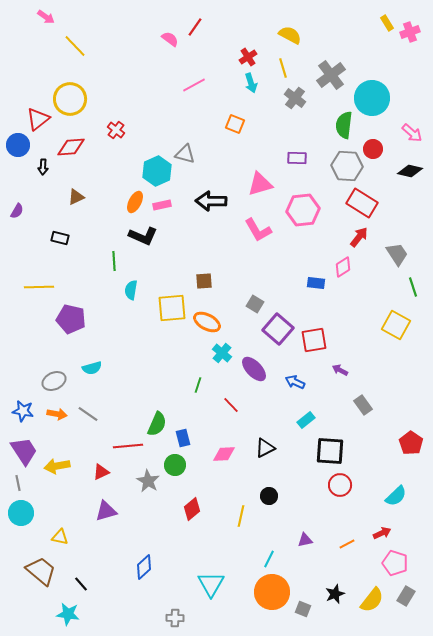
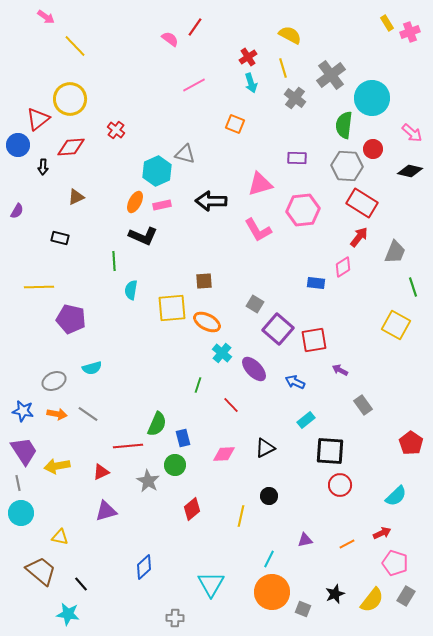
gray trapezoid at (397, 254): moved 2 px left, 2 px up; rotated 55 degrees clockwise
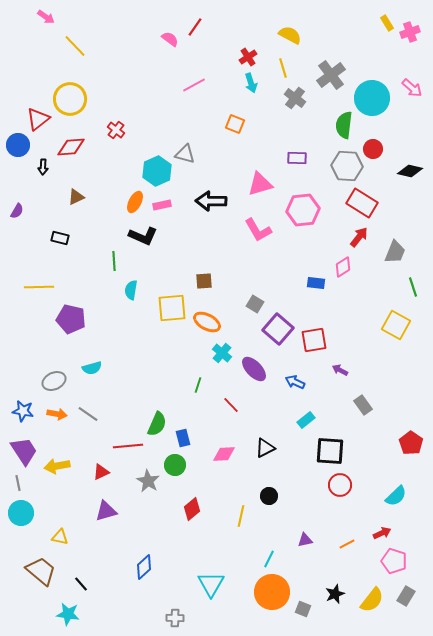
pink arrow at (412, 133): moved 45 px up
pink pentagon at (395, 563): moved 1 px left, 2 px up
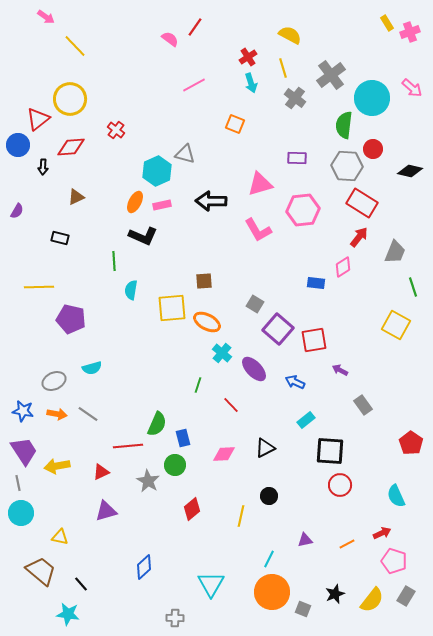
cyan semicircle at (396, 496): rotated 110 degrees clockwise
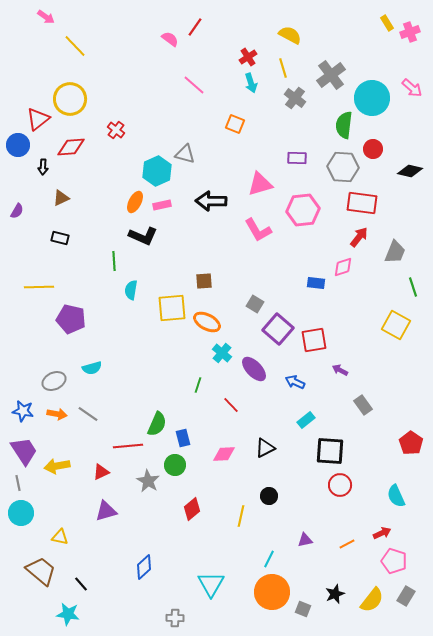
pink line at (194, 85): rotated 70 degrees clockwise
gray hexagon at (347, 166): moved 4 px left, 1 px down
brown triangle at (76, 197): moved 15 px left, 1 px down
red rectangle at (362, 203): rotated 24 degrees counterclockwise
pink diamond at (343, 267): rotated 15 degrees clockwise
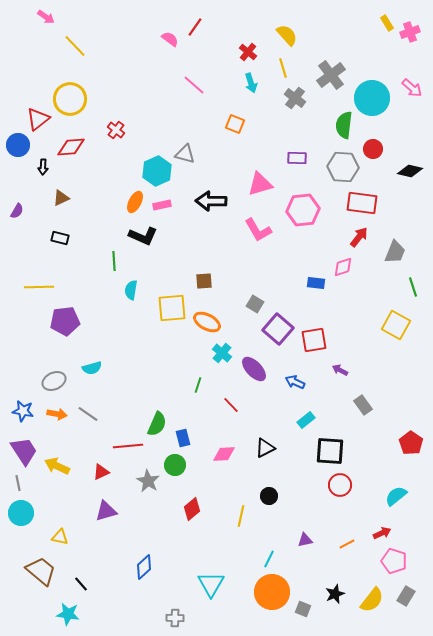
yellow semicircle at (290, 35): moved 3 px left; rotated 20 degrees clockwise
red cross at (248, 57): moved 5 px up; rotated 18 degrees counterclockwise
purple pentagon at (71, 319): moved 6 px left, 2 px down; rotated 20 degrees counterclockwise
yellow arrow at (57, 466): rotated 35 degrees clockwise
cyan semicircle at (396, 496): rotated 75 degrees clockwise
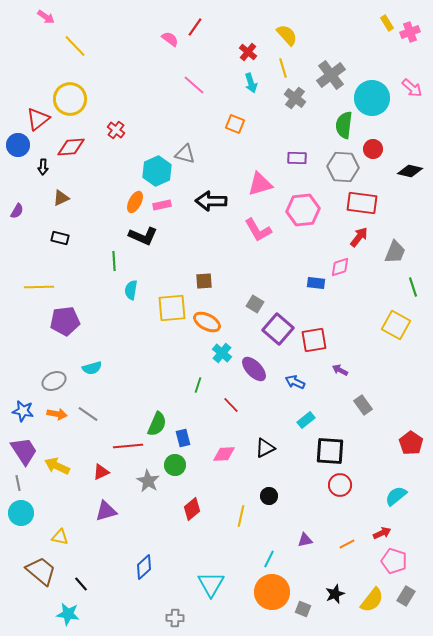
pink diamond at (343, 267): moved 3 px left
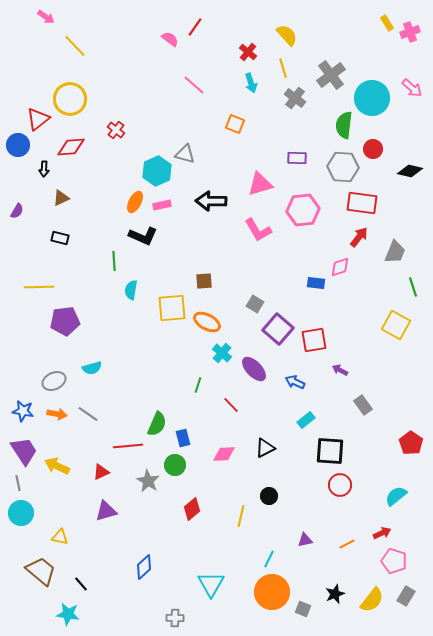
black arrow at (43, 167): moved 1 px right, 2 px down
